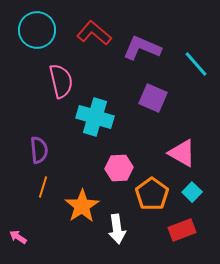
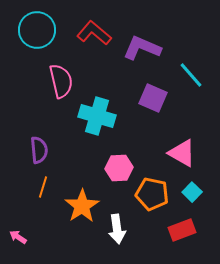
cyan line: moved 5 px left, 11 px down
cyan cross: moved 2 px right, 1 px up
orange pentagon: rotated 24 degrees counterclockwise
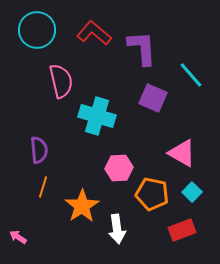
purple L-shape: rotated 63 degrees clockwise
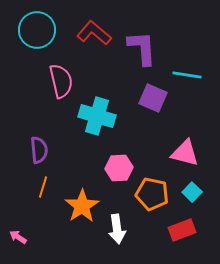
cyan line: moved 4 px left; rotated 40 degrees counterclockwise
pink triangle: moved 3 px right; rotated 16 degrees counterclockwise
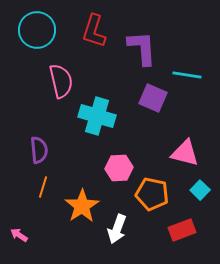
red L-shape: moved 2 px up; rotated 112 degrees counterclockwise
cyan square: moved 8 px right, 2 px up
white arrow: rotated 28 degrees clockwise
pink arrow: moved 1 px right, 2 px up
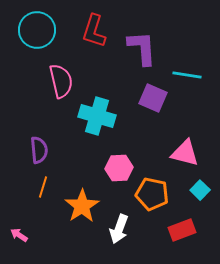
white arrow: moved 2 px right
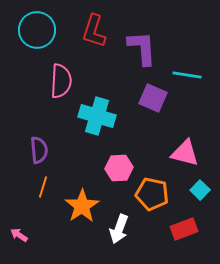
pink semicircle: rotated 16 degrees clockwise
red rectangle: moved 2 px right, 1 px up
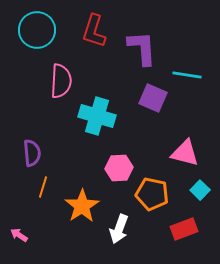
purple semicircle: moved 7 px left, 3 px down
